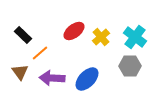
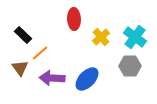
red ellipse: moved 12 px up; rotated 55 degrees counterclockwise
brown triangle: moved 4 px up
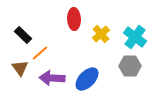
yellow cross: moved 3 px up
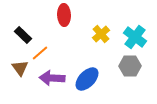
red ellipse: moved 10 px left, 4 px up
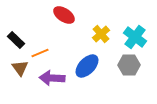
red ellipse: rotated 55 degrees counterclockwise
black rectangle: moved 7 px left, 5 px down
orange line: rotated 18 degrees clockwise
gray hexagon: moved 1 px left, 1 px up
blue ellipse: moved 13 px up
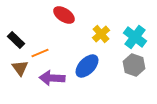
gray hexagon: moved 5 px right; rotated 20 degrees clockwise
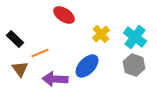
black rectangle: moved 1 px left, 1 px up
brown triangle: moved 1 px down
purple arrow: moved 3 px right, 1 px down
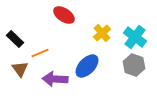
yellow cross: moved 1 px right, 1 px up
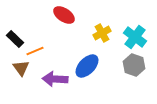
yellow cross: rotated 12 degrees clockwise
orange line: moved 5 px left, 2 px up
brown triangle: moved 1 px right, 1 px up
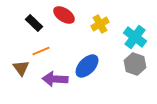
yellow cross: moved 2 px left, 9 px up
black rectangle: moved 19 px right, 16 px up
orange line: moved 6 px right
gray hexagon: moved 1 px right, 1 px up
